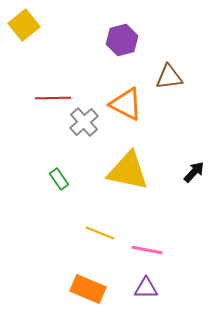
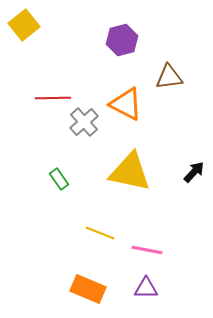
yellow triangle: moved 2 px right, 1 px down
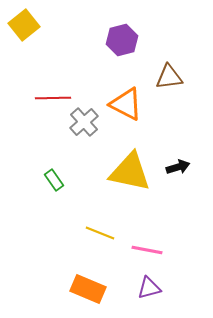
black arrow: moved 16 px left, 5 px up; rotated 30 degrees clockwise
green rectangle: moved 5 px left, 1 px down
purple triangle: moved 3 px right; rotated 15 degrees counterclockwise
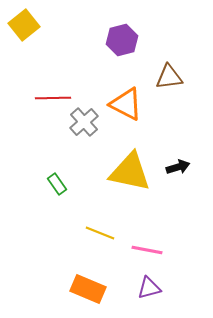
green rectangle: moved 3 px right, 4 px down
